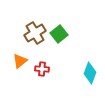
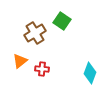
green square: moved 3 px right, 13 px up; rotated 18 degrees counterclockwise
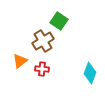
green square: moved 3 px left
brown cross: moved 8 px right, 8 px down
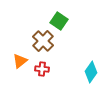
brown cross: rotated 15 degrees counterclockwise
cyan diamond: moved 1 px right, 1 px up; rotated 15 degrees clockwise
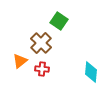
brown cross: moved 2 px left, 2 px down
cyan diamond: rotated 30 degrees counterclockwise
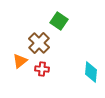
brown cross: moved 2 px left
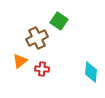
brown cross: moved 2 px left, 5 px up; rotated 20 degrees clockwise
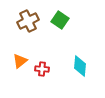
green square: moved 1 px right, 1 px up
brown cross: moved 9 px left, 17 px up
cyan diamond: moved 11 px left, 6 px up
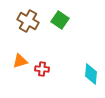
brown cross: rotated 35 degrees counterclockwise
orange triangle: rotated 21 degrees clockwise
cyan diamond: moved 11 px right, 8 px down
